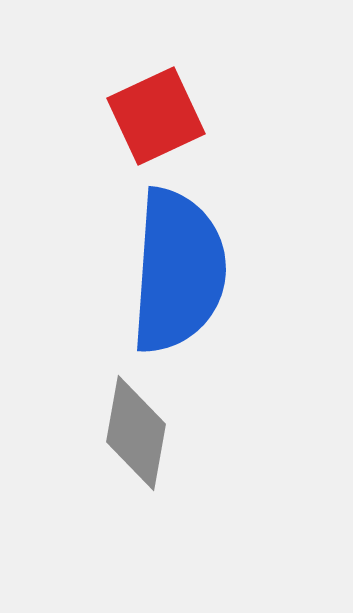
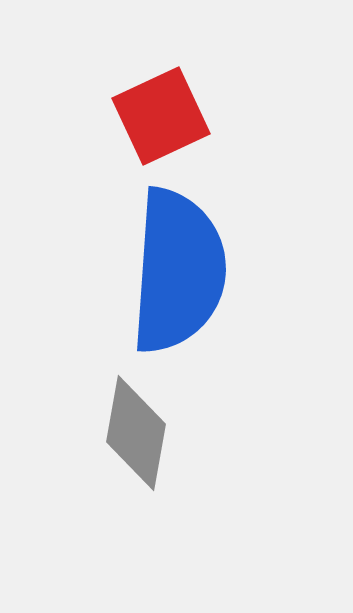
red square: moved 5 px right
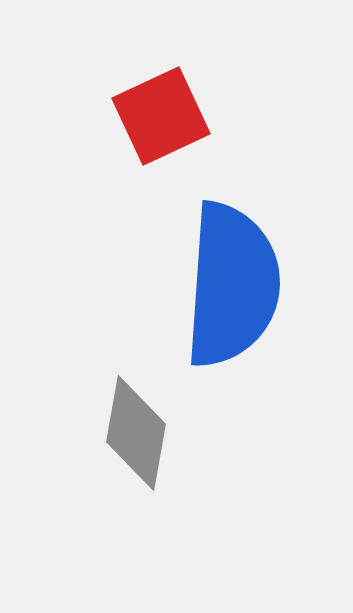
blue semicircle: moved 54 px right, 14 px down
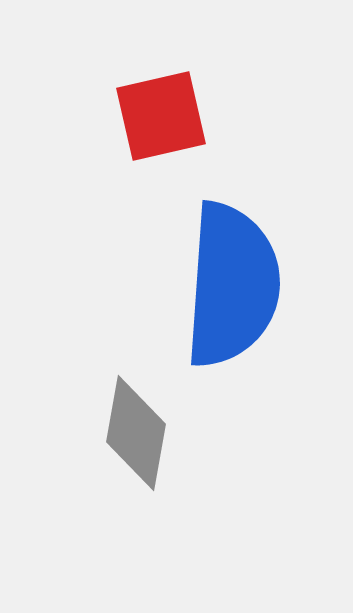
red square: rotated 12 degrees clockwise
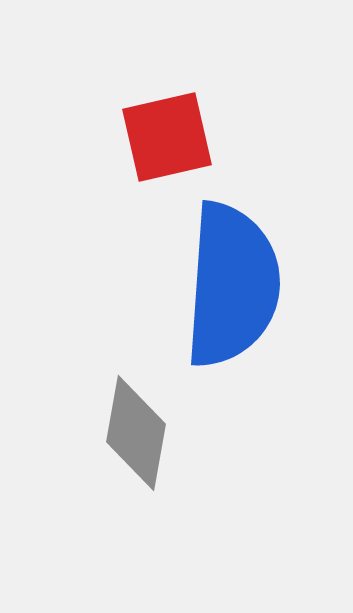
red square: moved 6 px right, 21 px down
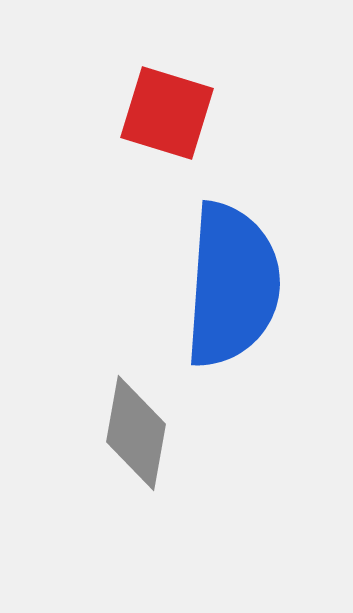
red square: moved 24 px up; rotated 30 degrees clockwise
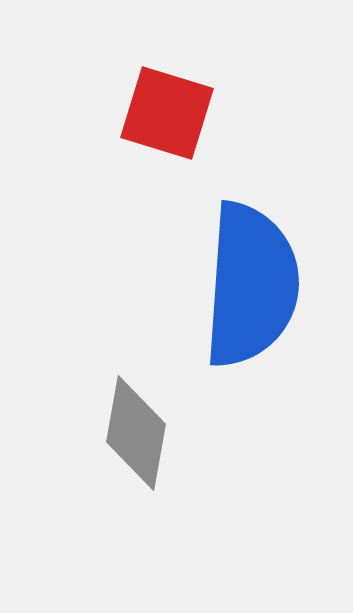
blue semicircle: moved 19 px right
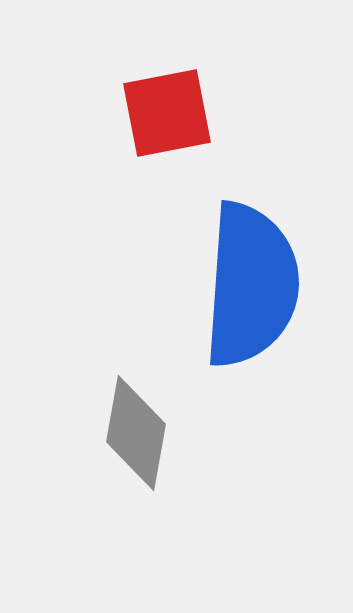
red square: rotated 28 degrees counterclockwise
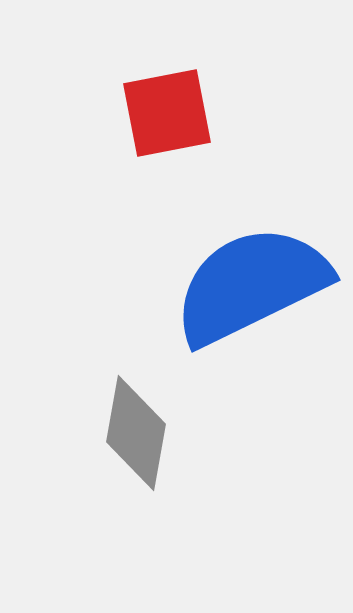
blue semicircle: rotated 120 degrees counterclockwise
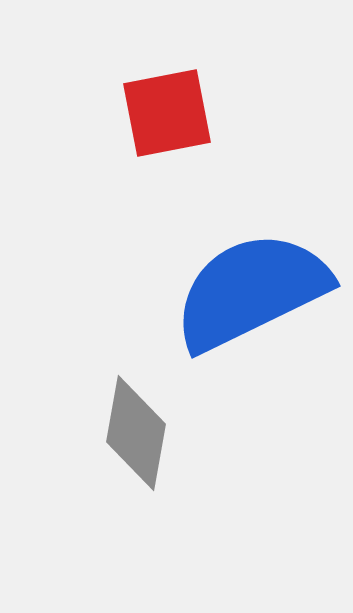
blue semicircle: moved 6 px down
